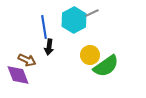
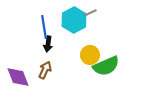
gray line: moved 2 px left
black arrow: moved 1 px left, 3 px up
brown arrow: moved 18 px right, 10 px down; rotated 90 degrees counterclockwise
green semicircle: rotated 12 degrees clockwise
purple diamond: moved 2 px down
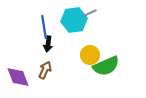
cyan hexagon: rotated 20 degrees clockwise
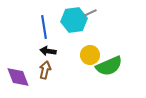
black arrow: moved 7 px down; rotated 91 degrees clockwise
green semicircle: moved 3 px right
brown arrow: rotated 12 degrees counterclockwise
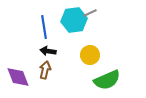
green semicircle: moved 2 px left, 14 px down
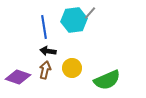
gray line: rotated 24 degrees counterclockwise
yellow circle: moved 18 px left, 13 px down
purple diamond: rotated 50 degrees counterclockwise
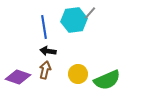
yellow circle: moved 6 px right, 6 px down
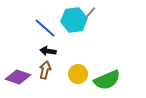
blue line: moved 1 px right, 1 px down; rotated 40 degrees counterclockwise
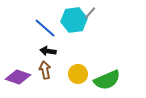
brown arrow: rotated 24 degrees counterclockwise
